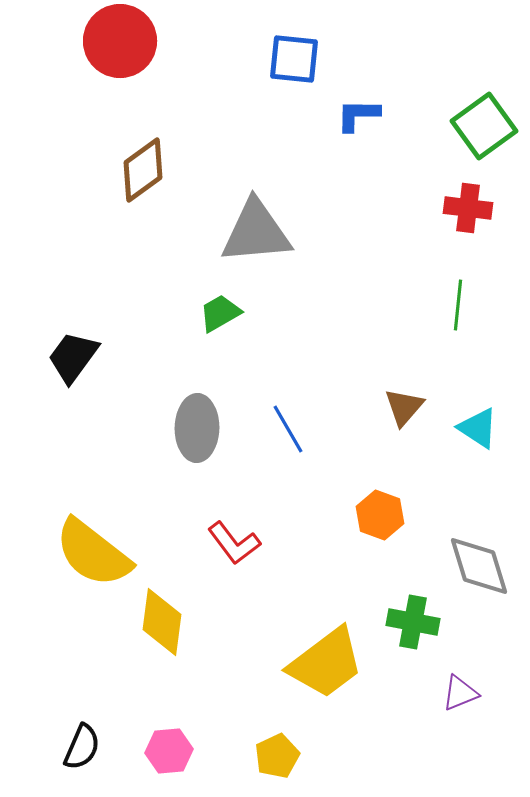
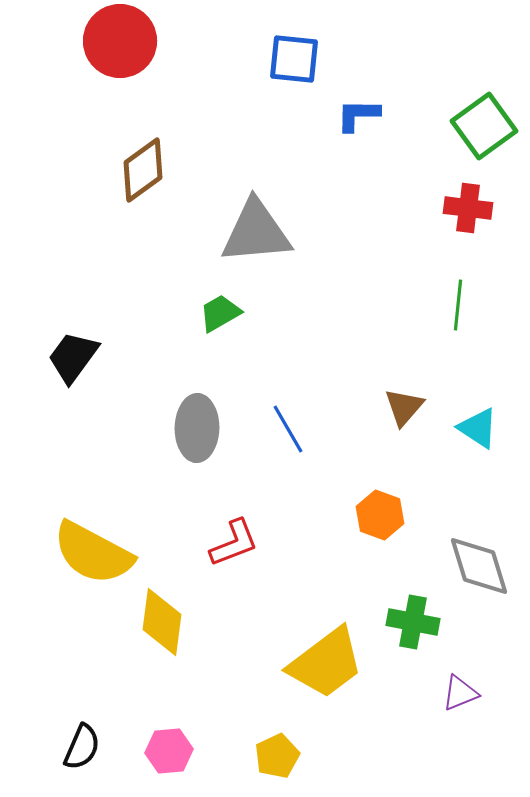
red L-shape: rotated 74 degrees counterclockwise
yellow semicircle: rotated 10 degrees counterclockwise
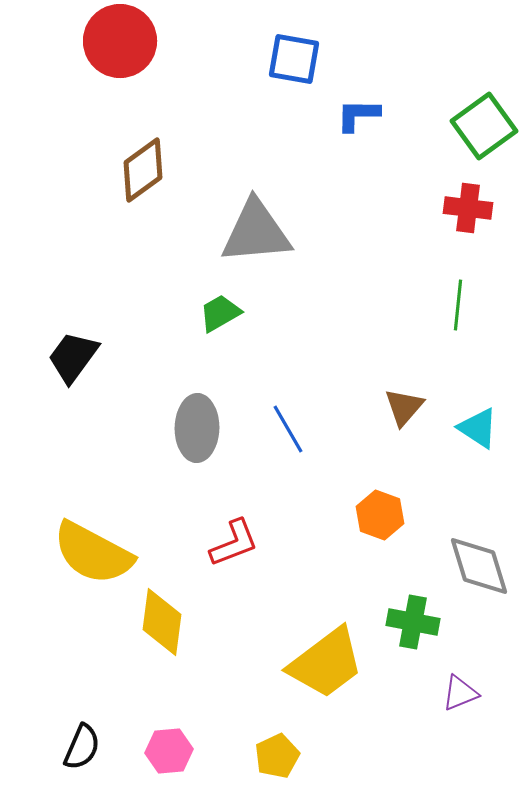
blue square: rotated 4 degrees clockwise
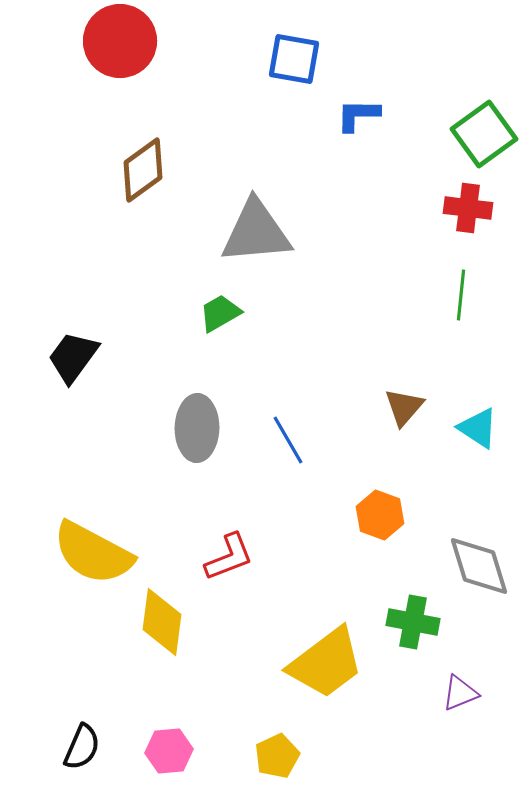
green square: moved 8 px down
green line: moved 3 px right, 10 px up
blue line: moved 11 px down
red L-shape: moved 5 px left, 14 px down
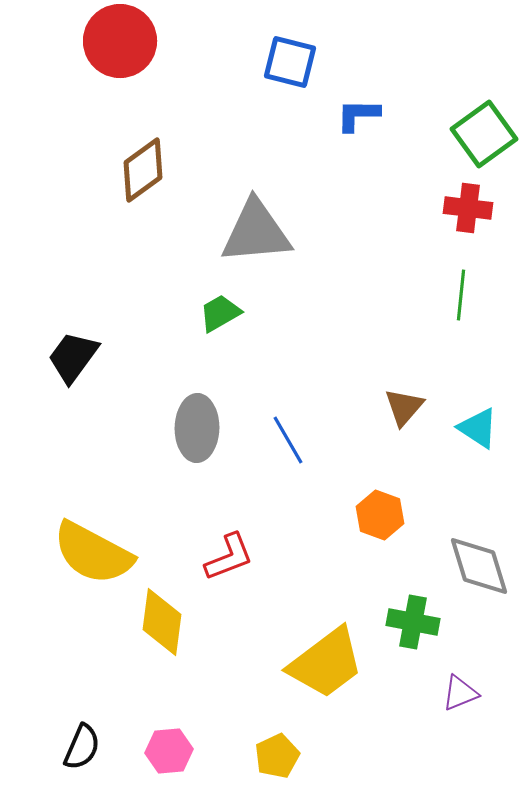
blue square: moved 4 px left, 3 px down; rotated 4 degrees clockwise
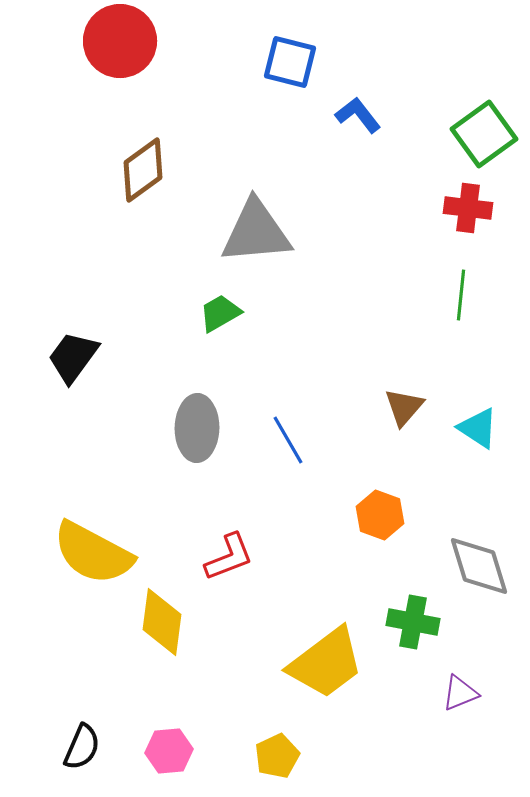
blue L-shape: rotated 51 degrees clockwise
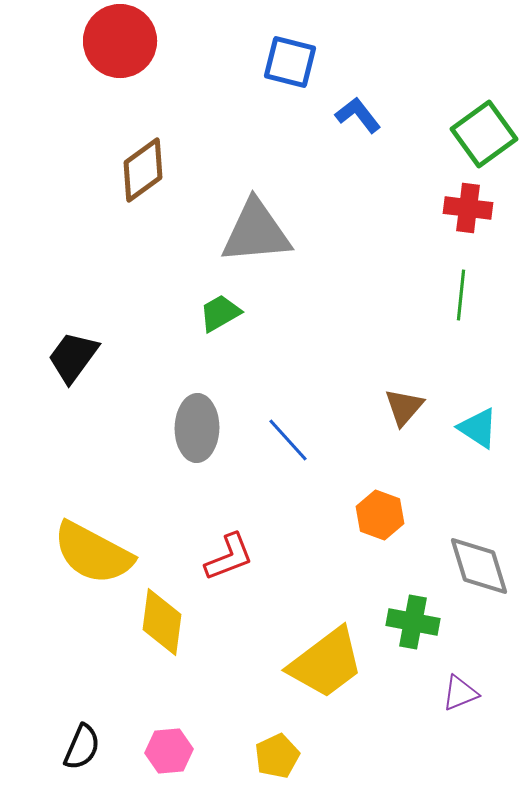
blue line: rotated 12 degrees counterclockwise
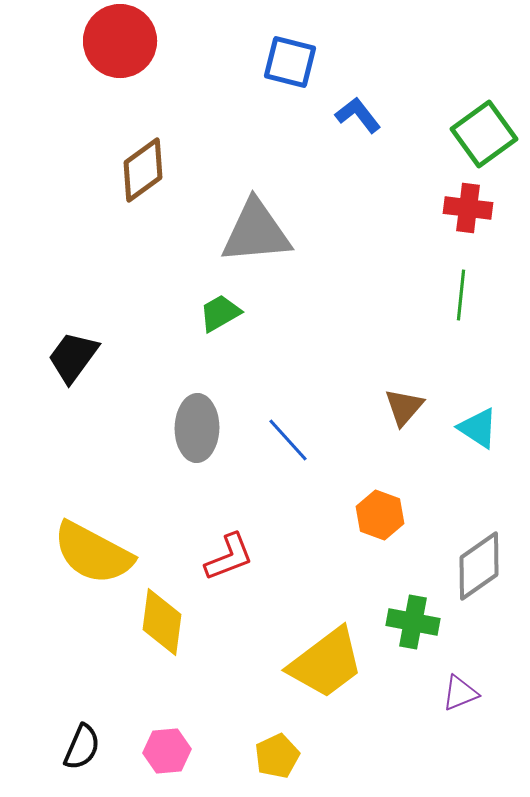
gray diamond: rotated 72 degrees clockwise
pink hexagon: moved 2 px left
